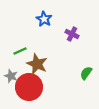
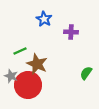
purple cross: moved 1 px left, 2 px up; rotated 24 degrees counterclockwise
red circle: moved 1 px left, 2 px up
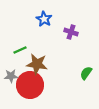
purple cross: rotated 16 degrees clockwise
green line: moved 1 px up
brown star: rotated 15 degrees counterclockwise
gray star: rotated 24 degrees counterclockwise
red circle: moved 2 px right
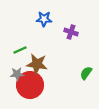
blue star: rotated 28 degrees counterclockwise
gray star: moved 6 px right, 2 px up
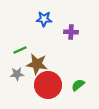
purple cross: rotated 16 degrees counterclockwise
green semicircle: moved 8 px left, 12 px down; rotated 16 degrees clockwise
red circle: moved 18 px right
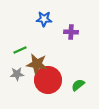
red circle: moved 5 px up
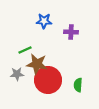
blue star: moved 2 px down
green line: moved 5 px right
green semicircle: rotated 48 degrees counterclockwise
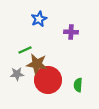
blue star: moved 5 px left, 2 px up; rotated 28 degrees counterclockwise
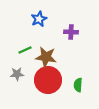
brown star: moved 9 px right, 7 px up
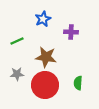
blue star: moved 4 px right
green line: moved 8 px left, 9 px up
red circle: moved 3 px left, 5 px down
green semicircle: moved 2 px up
